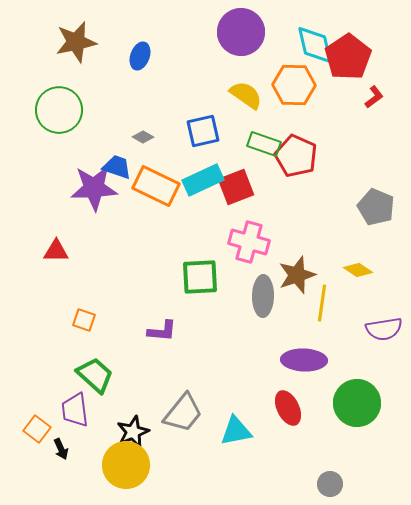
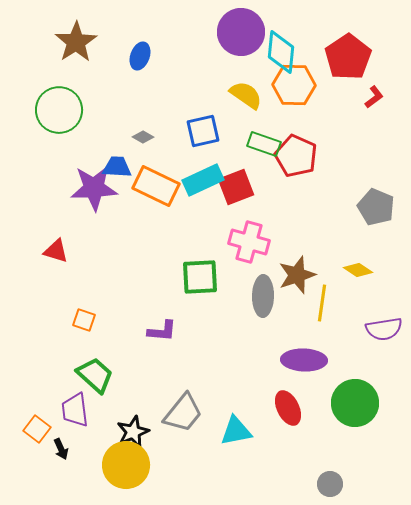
brown star at (76, 42): rotated 21 degrees counterclockwise
cyan diamond at (315, 45): moved 34 px left, 7 px down; rotated 18 degrees clockwise
blue trapezoid at (117, 167): rotated 16 degrees counterclockwise
red triangle at (56, 251): rotated 16 degrees clockwise
green circle at (357, 403): moved 2 px left
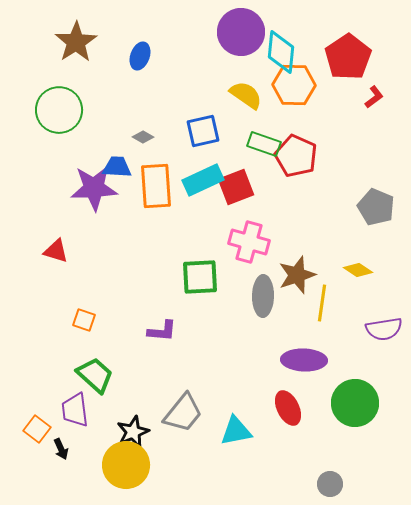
orange rectangle at (156, 186): rotated 60 degrees clockwise
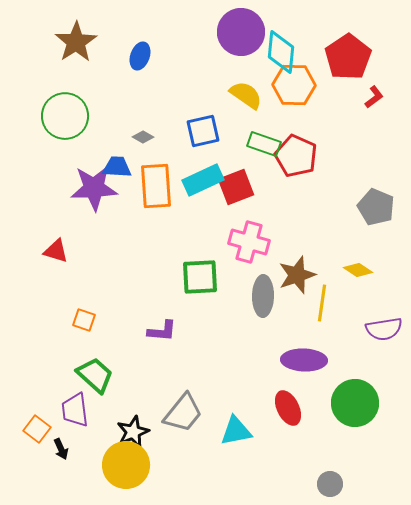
green circle at (59, 110): moved 6 px right, 6 px down
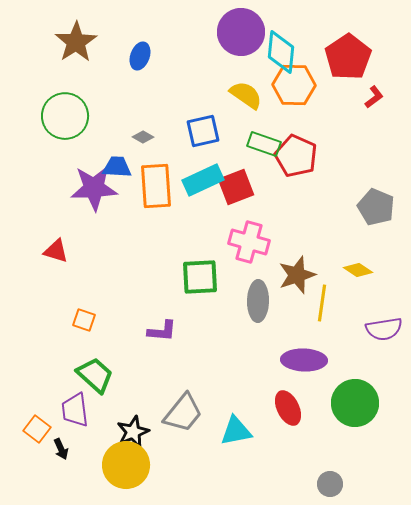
gray ellipse at (263, 296): moved 5 px left, 5 px down
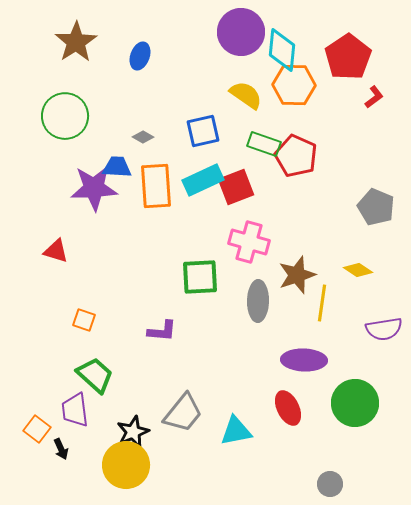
cyan diamond at (281, 52): moved 1 px right, 2 px up
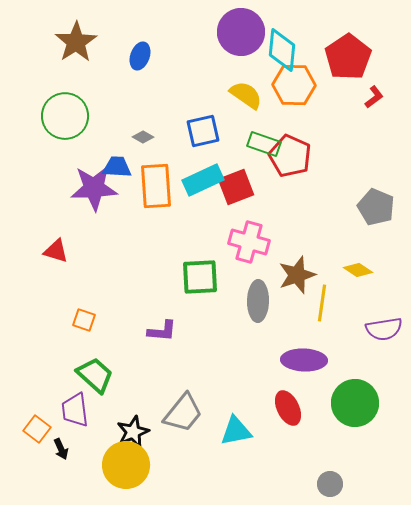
red pentagon at (296, 156): moved 6 px left
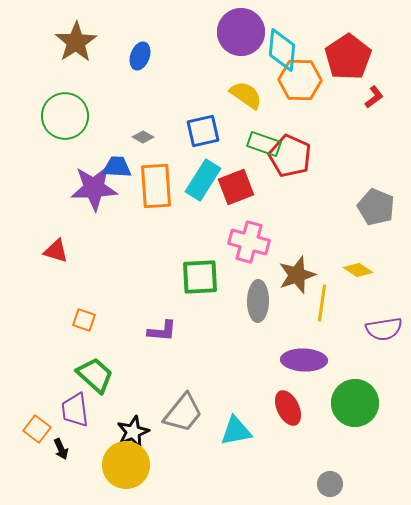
orange hexagon at (294, 85): moved 6 px right, 5 px up
cyan rectangle at (203, 180): rotated 33 degrees counterclockwise
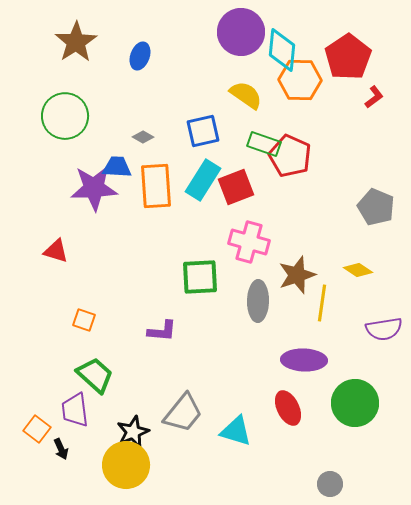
cyan triangle at (236, 431): rotated 28 degrees clockwise
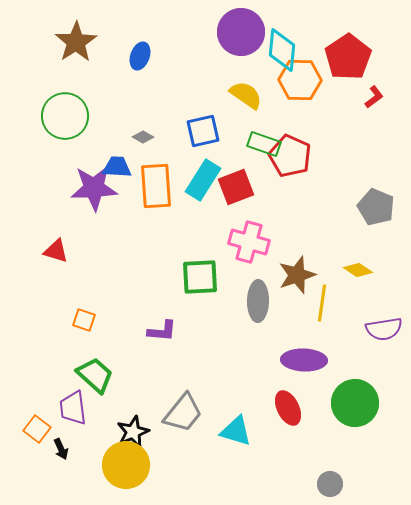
purple trapezoid at (75, 410): moved 2 px left, 2 px up
